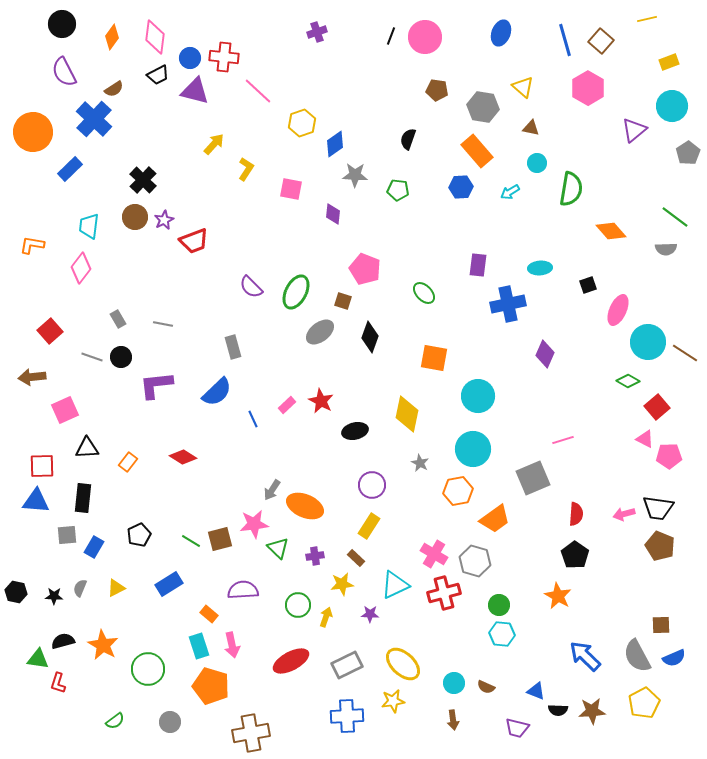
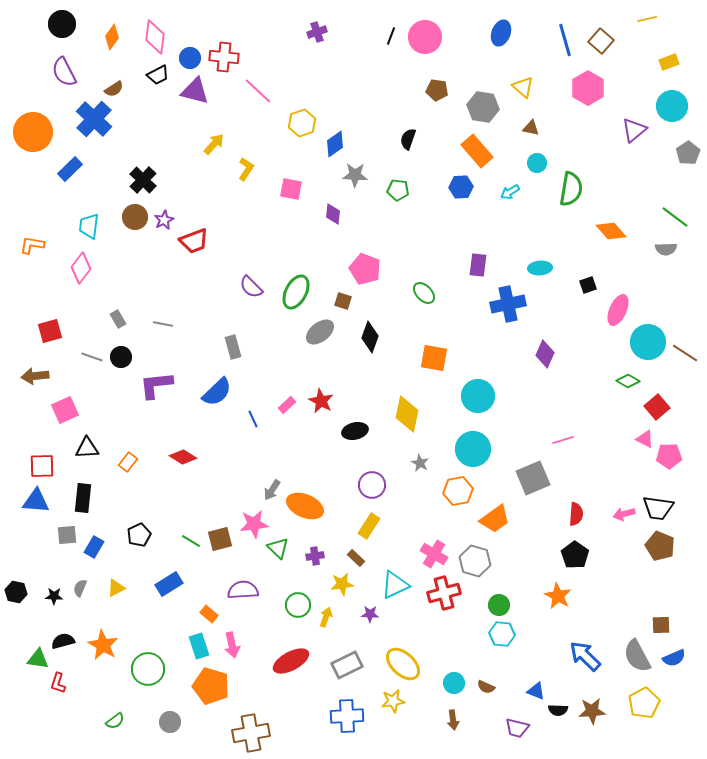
red square at (50, 331): rotated 25 degrees clockwise
brown arrow at (32, 377): moved 3 px right, 1 px up
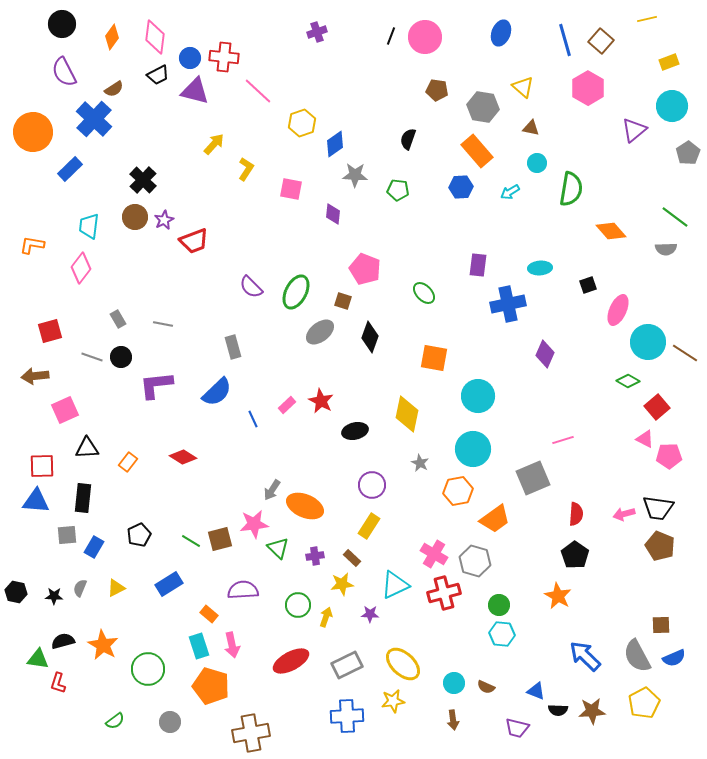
brown rectangle at (356, 558): moved 4 px left
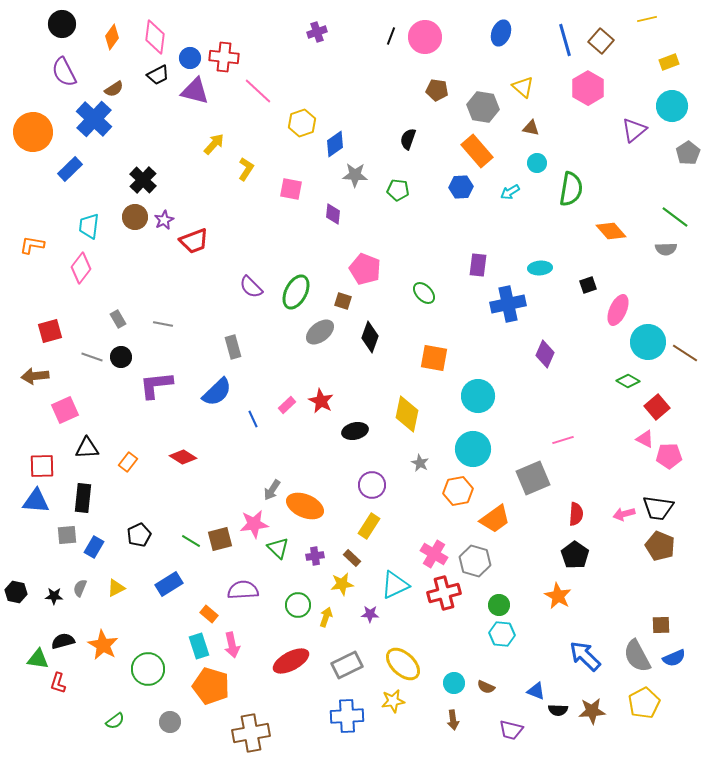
purple trapezoid at (517, 728): moved 6 px left, 2 px down
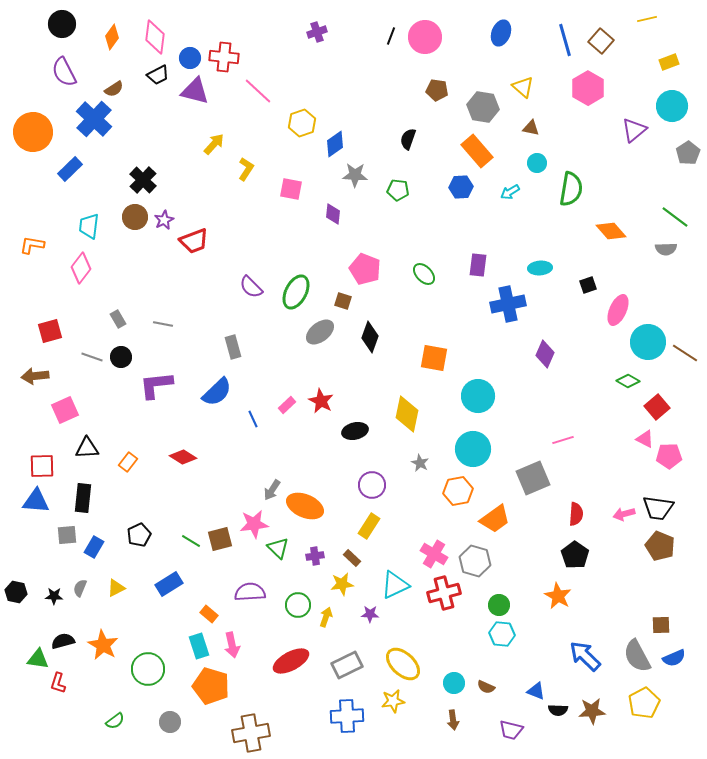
green ellipse at (424, 293): moved 19 px up
purple semicircle at (243, 590): moved 7 px right, 2 px down
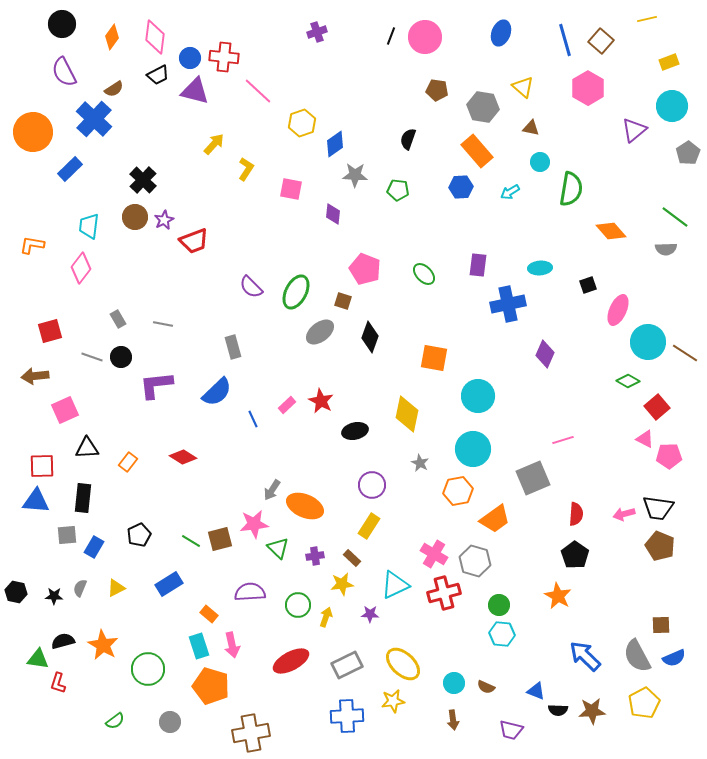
cyan circle at (537, 163): moved 3 px right, 1 px up
